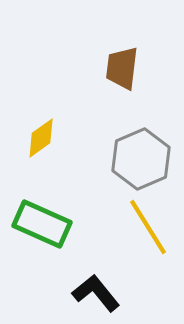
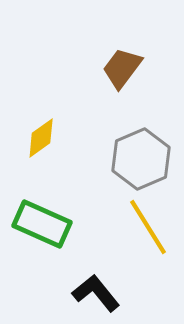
brown trapezoid: rotated 30 degrees clockwise
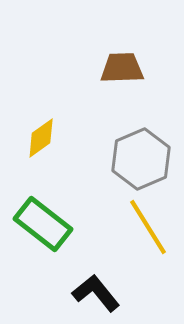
brown trapezoid: rotated 51 degrees clockwise
green rectangle: moved 1 px right; rotated 14 degrees clockwise
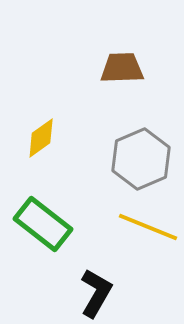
yellow line: rotated 36 degrees counterclockwise
black L-shape: rotated 69 degrees clockwise
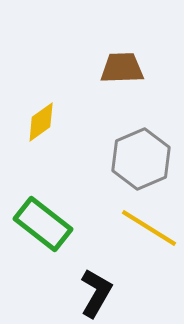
yellow diamond: moved 16 px up
yellow line: moved 1 px right, 1 px down; rotated 10 degrees clockwise
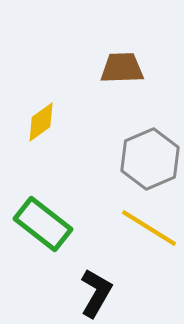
gray hexagon: moved 9 px right
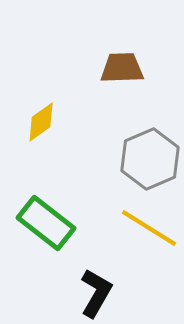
green rectangle: moved 3 px right, 1 px up
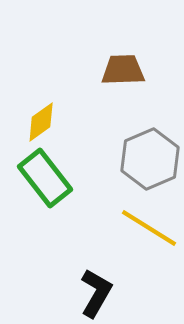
brown trapezoid: moved 1 px right, 2 px down
green rectangle: moved 1 px left, 45 px up; rotated 14 degrees clockwise
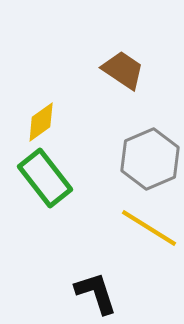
brown trapezoid: rotated 36 degrees clockwise
black L-shape: rotated 48 degrees counterclockwise
